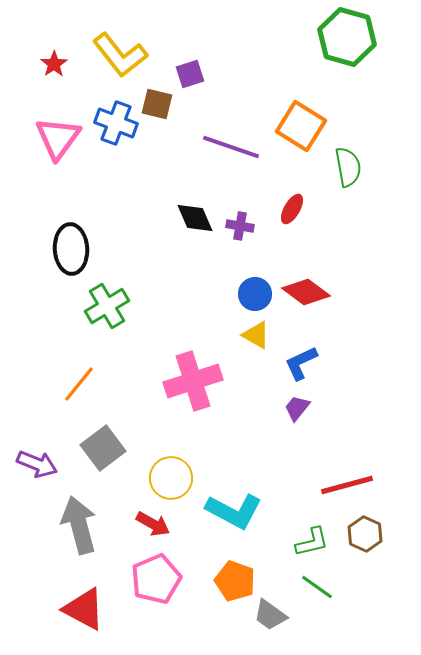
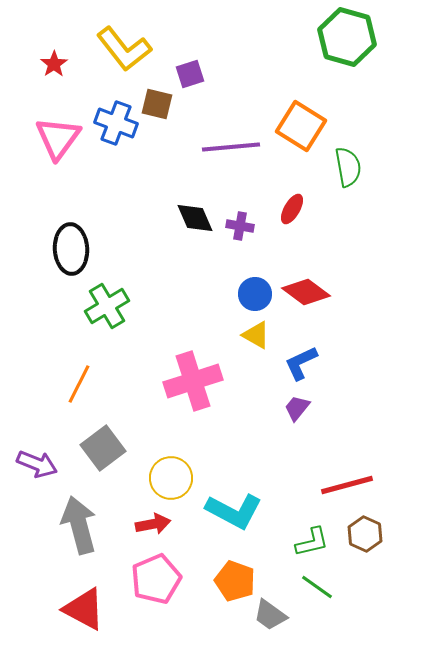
yellow L-shape: moved 4 px right, 6 px up
purple line: rotated 24 degrees counterclockwise
orange line: rotated 12 degrees counterclockwise
red arrow: rotated 40 degrees counterclockwise
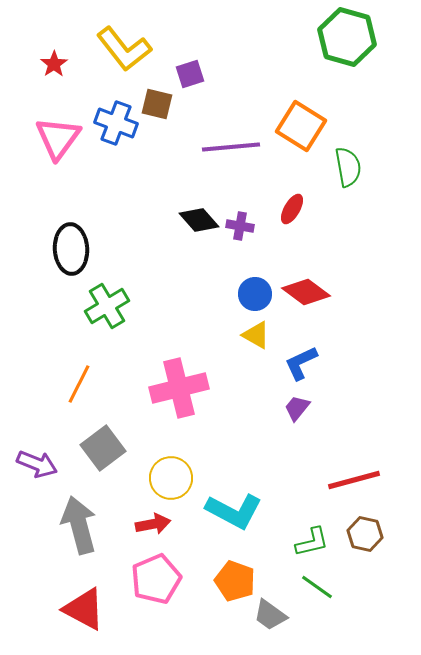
black diamond: moved 4 px right, 2 px down; rotated 18 degrees counterclockwise
pink cross: moved 14 px left, 7 px down; rotated 4 degrees clockwise
red line: moved 7 px right, 5 px up
brown hexagon: rotated 12 degrees counterclockwise
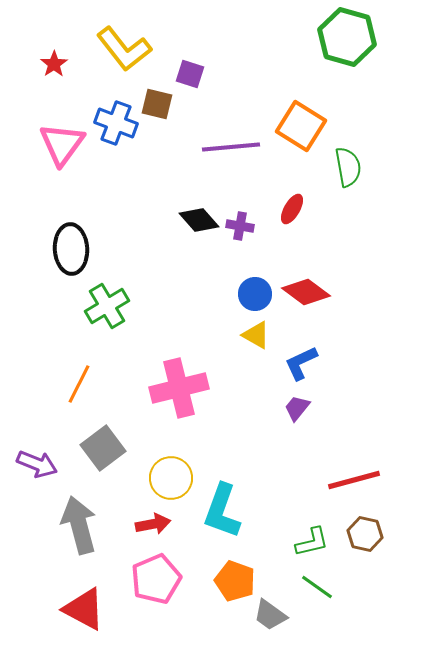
purple square: rotated 36 degrees clockwise
pink triangle: moved 4 px right, 6 px down
cyan L-shape: moved 12 px left; rotated 82 degrees clockwise
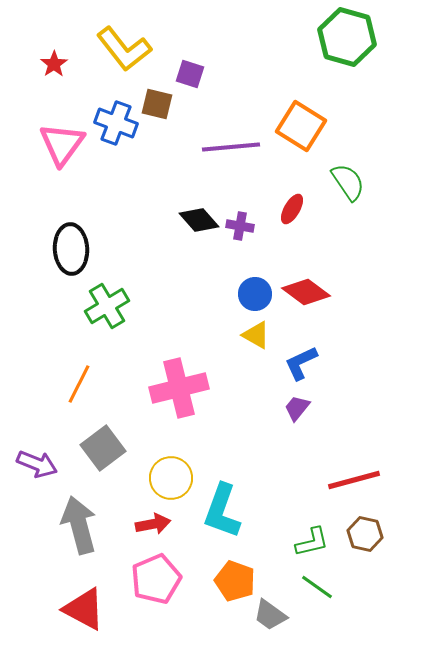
green semicircle: moved 15 px down; rotated 24 degrees counterclockwise
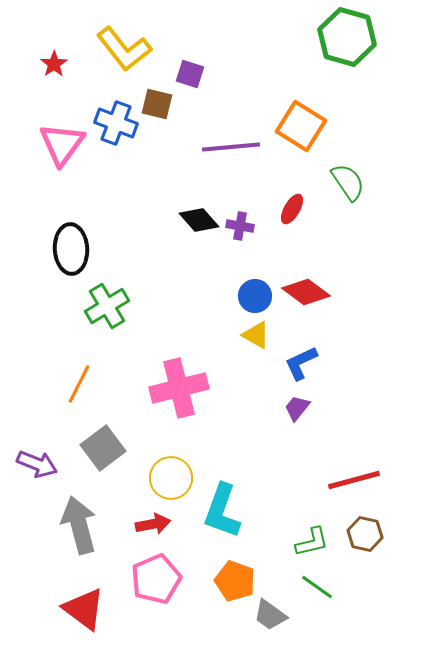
blue circle: moved 2 px down
red triangle: rotated 9 degrees clockwise
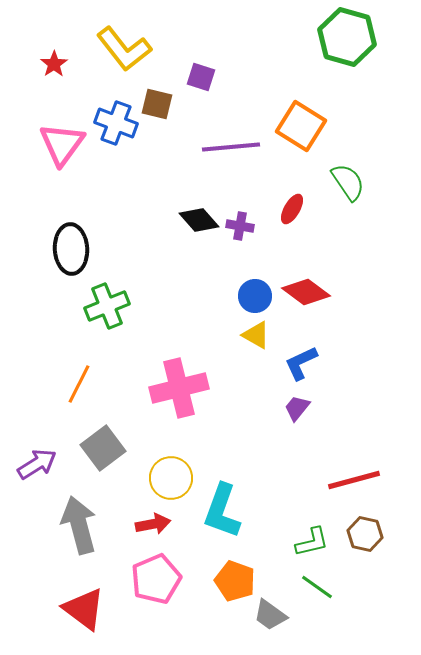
purple square: moved 11 px right, 3 px down
green cross: rotated 9 degrees clockwise
purple arrow: rotated 54 degrees counterclockwise
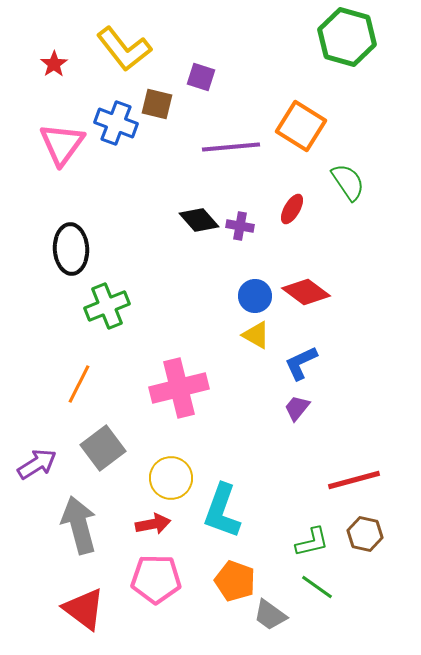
pink pentagon: rotated 24 degrees clockwise
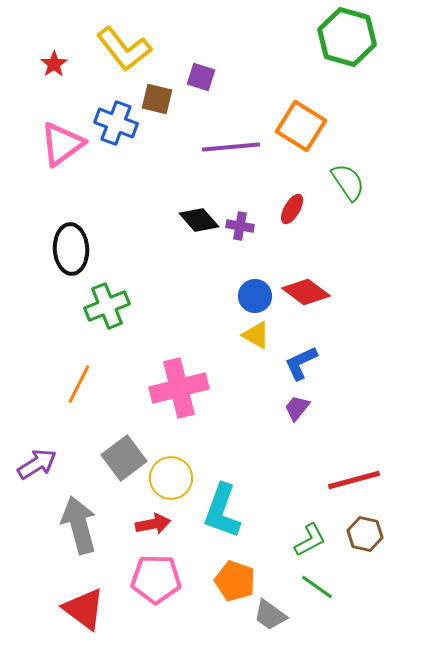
brown square: moved 5 px up
pink triangle: rotated 18 degrees clockwise
gray square: moved 21 px right, 10 px down
green L-shape: moved 2 px left, 2 px up; rotated 15 degrees counterclockwise
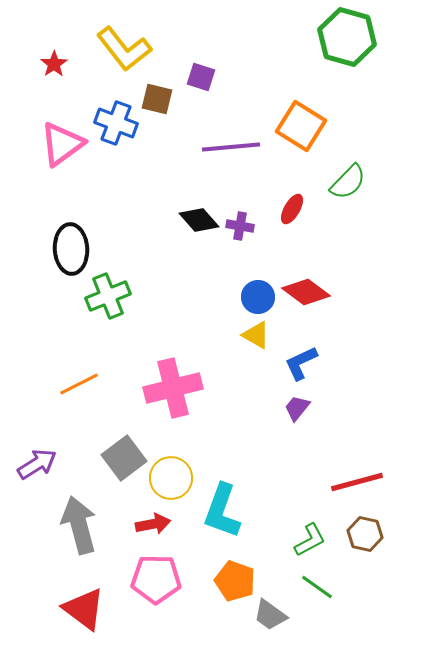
green semicircle: rotated 78 degrees clockwise
blue circle: moved 3 px right, 1 px down
green cross: moved 1 px right, 10 px up
orange line: rotated 36 degrees clockwise
pink cross: moved 6 px left
red line: moved 3 px right, 2 px down
